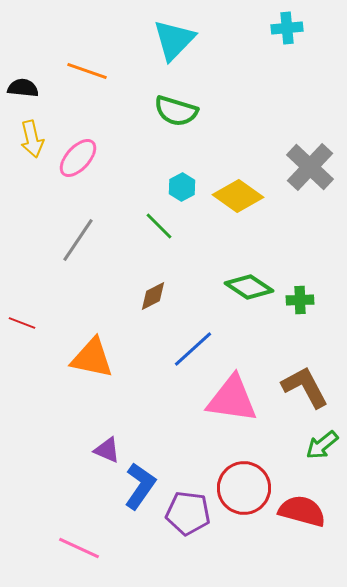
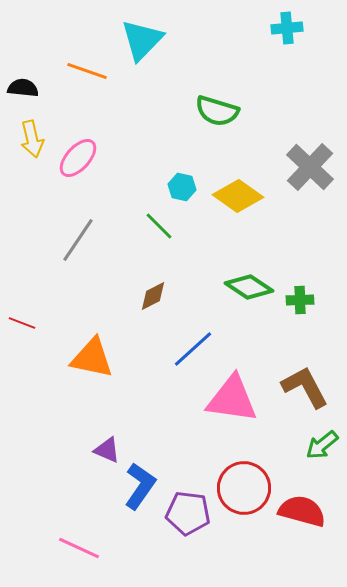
cyan triangle: moved 32 px left
green semicircle: moved 41 px right
cyan hexagon: rotated 20 degrees counterclockwise
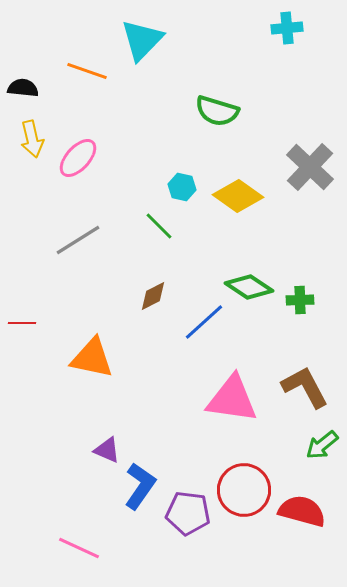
gray line: rotated 24 degrees clockwise
red line: rotated 20 degrees counterclockwise
blue line: moved 11 px right, 27 px up
red circle: moved 2 px down
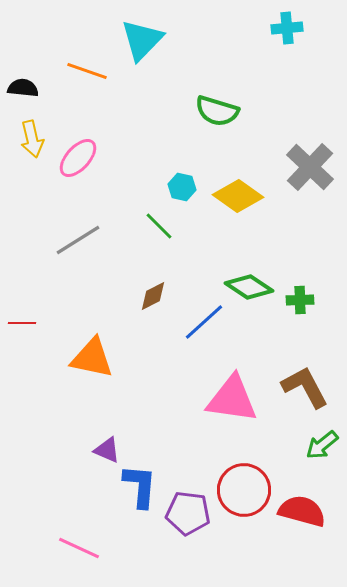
blue L-shape: rotated 30 degrees counterclockwise
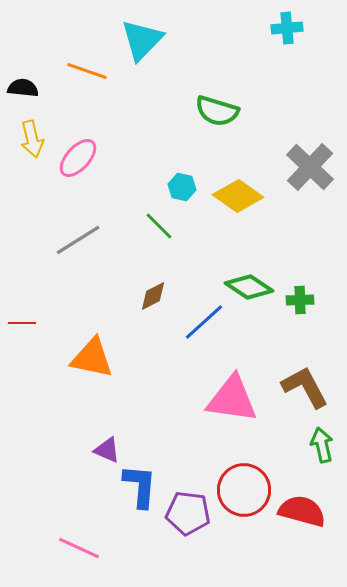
green arrow: rotated 116 degrees clockwise
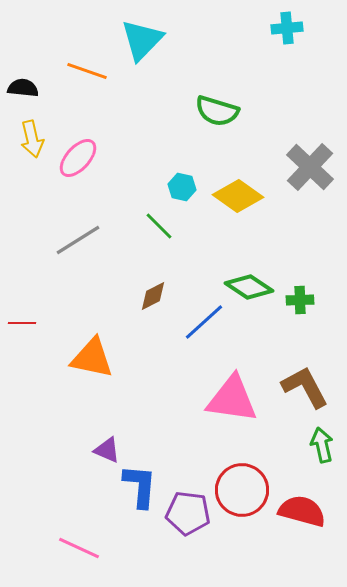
red circle: moved 2 px left
